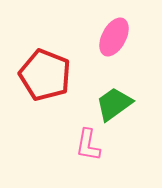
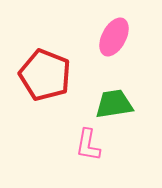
green trapezoid: rotated 27 degrees clockwise
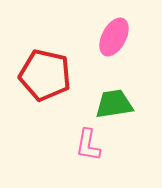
red pentagon: rotated 9 degrees counterclockwise
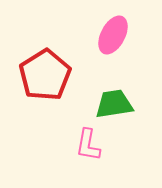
pink ellipse: moved 1 px left, 2 px up
red pentagon: rotated 27 degrees clockwise
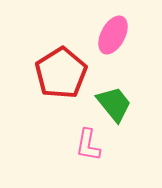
red pentagon: moved 16 px right, 2 px up
green trapezoid: rotated 60 degrees clockwise
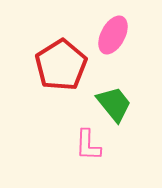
red pentagon: moved 8 px up
pink L-shape: rotated 8 degrees counterclockwise
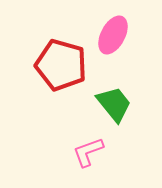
red pentagon: rotated 24 degrees counterclockwise
pink L-shape: moved 7 px down; rotated 68 degrees clockwise
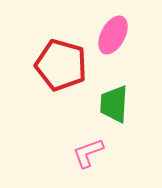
green trapezoid: rotated 138 degrees counterclockwise
pink L-shape: moved 1 px down
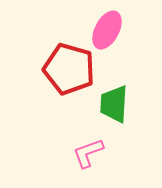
pink ellipse: moved 6 px left, 5 px up
red pentagon: moved 8 px right, 4 px down
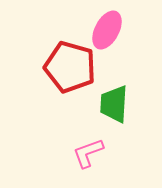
red pentagon: moved 1 px right, 2 px up
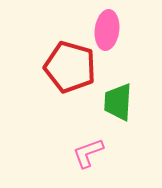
pink ellipse: rotated 21 degrees counterclockwise
green trapezoid: moved 4 px right, 2 px up
